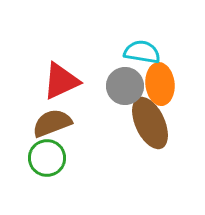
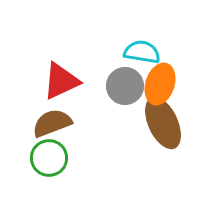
orange ellipse: rotated 24 degrees clockwise
brown ellipse: moved 13 px right
green circle: moved 2 px right
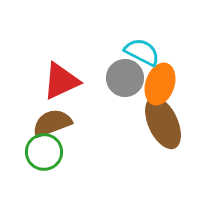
cyan semicircle: rotated 18 degrees clockwise
gray circle: moved 8 px up
green circle: moved 5 px left, 6 px up
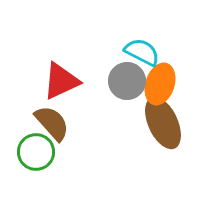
gray circle: moved 2 px right, 3 px down
brown semicircle: rotated 69 degrees clockwise
green circle: moved 8 px left
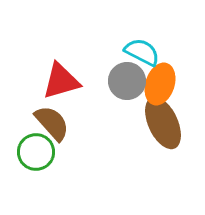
red triangle: rotated 9 degrees clockwise
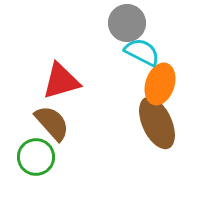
gray circle: moved 58 px up
brown ellipse: moved 6 px left
green circle: moved 5 px down
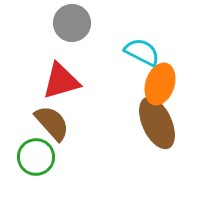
gray circle: moved 55 px left
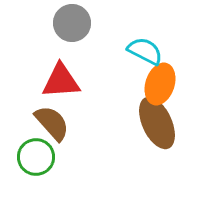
cyan semicircle: moved 3 px right, 1 px up
red triangle: rotated 12 degrees clockwise
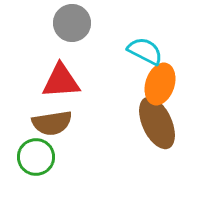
brown semicircle: rotated 123 degrees clockwise
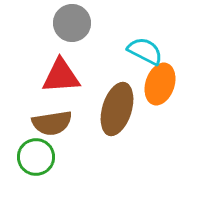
red triangle: moved 5 px up
brown ellipse: moved 40 px left, 14 px up; rotated 42 degrees clockwise
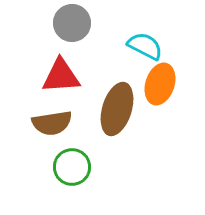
cyan semicircle: moved 5 px up
green circle: moved 36 px right, 10 px down
